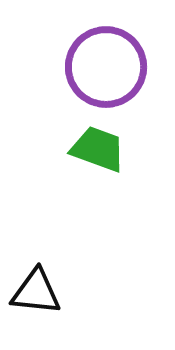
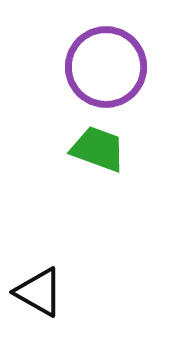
black triangle: moved 3 px right; rotated 24 degrees clockwise
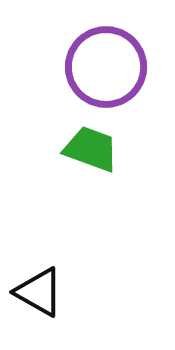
green trapezoid: moved 7 px left
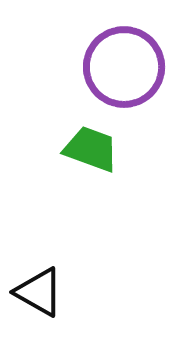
purple circle: moved 18 px right
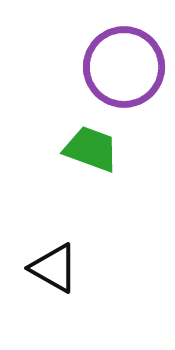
black triangle: moved 15 px right, 24 px up
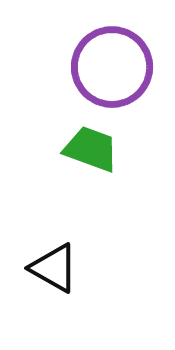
purple circle: moved 12 px left
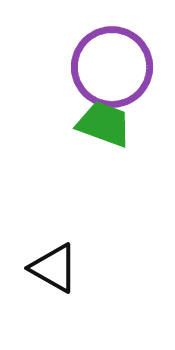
green trapezoid: moved 13 px right, 25 px up
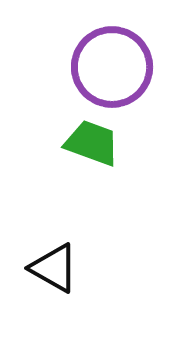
green trapezoid: moved 12 px left, 19 px down
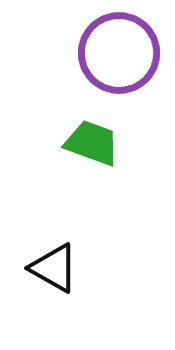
purple circle: moved 7 px right, 14 px up
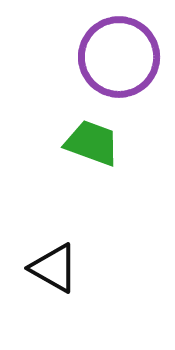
purple circle: moved 4 px down
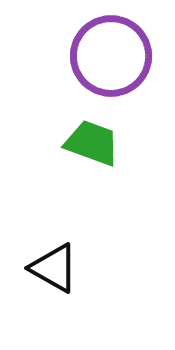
purple circle: moved 8 px left, 1 px up
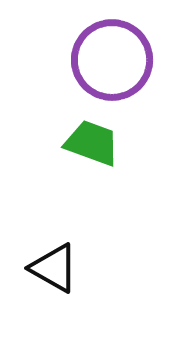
purple circle: moved 1 px right, 4 px down
